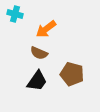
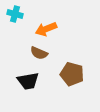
orange arrow: rotated 15 degrees clockwise
black trapezoid: moved 9 px left; rotated 45 degrees clockwise
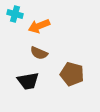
orange arrow: moved 7 px left, 3 px up
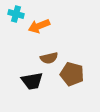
cyan cross: moved 1 px right
brown semicircle: moved 10 px right, 5 px down; rotated 36 degrees counterclockwise
black trapezoid: moved 4 px right
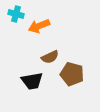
brown semicircle: moved 1 px right, 1 px up; rotated 12 degrees counterclockwise
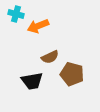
orange arrow: moved 1 px left
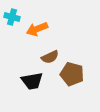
cyan cross: moved 4 px left, 3 px down
orange arrow: moved 1 px left, 3 px down
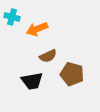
brown semicircle: moved 2 px left, 1 px up
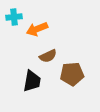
cyan cross: moved 2 px right; rotated 21 degrees counterclockwise
brown pentagon: rotated 20 degrees counterclockwise
black trapezoid: rotated 70 degrees counterclockwise
